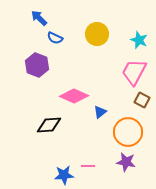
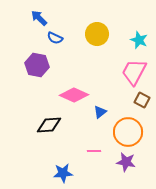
purple hexagon: rotated 10 degrees counterclockwise
pink diamond: moved 1 px up
pink line: moved 6 px right, 15 px up
blue star: moved 1 px left, 2 px up
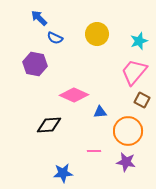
cyan star: moved 1 px down; rotated 30 degrees clockwise
purple hexagon: moved 2 px left, 1 px up
pink trapezoid: rotated 12 degrees clockwise
blue triangle: rotated 32 degrees clockwise
orange circle: moved 1 px up
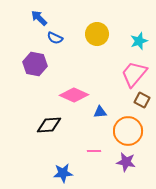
pink trapezoid: moved 2 px down
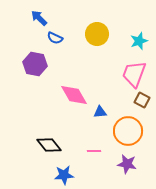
pink trapezoid: rotated 20 degrees counterclockwise
pink diamond: rotated 36 degrees clockwise
black diamond: moved 20 px down; rotated 55 degrees clockwise
purple star: moved 1 px right, 2 px down
blue star: moved 1 px right, 2 px down
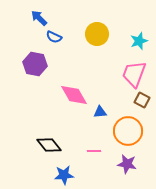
blue semicircle: moved 1 px left, 1 px up
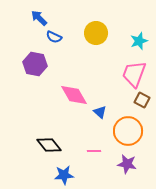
yellow circle: moved 1 px left, 1 px up
blue triangle: rotated 48 degrees clockwise
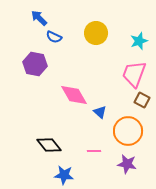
blue star: rotated 12 degrees clockwise
